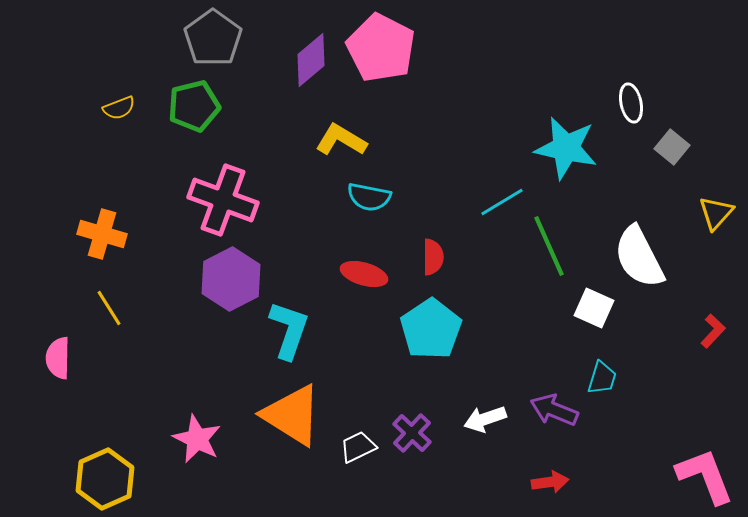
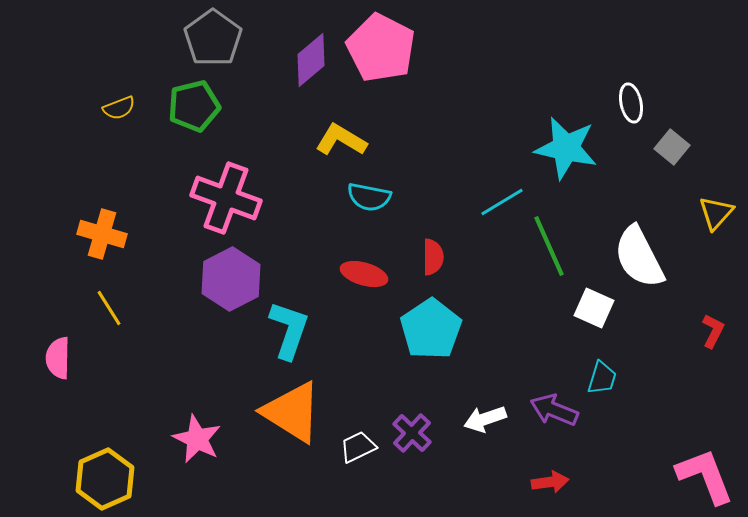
pink cross: moved 3 px right, 2 px up
red L-shape: rotated 16 degrees counterclockwise
orange triangle: moved 3 px up
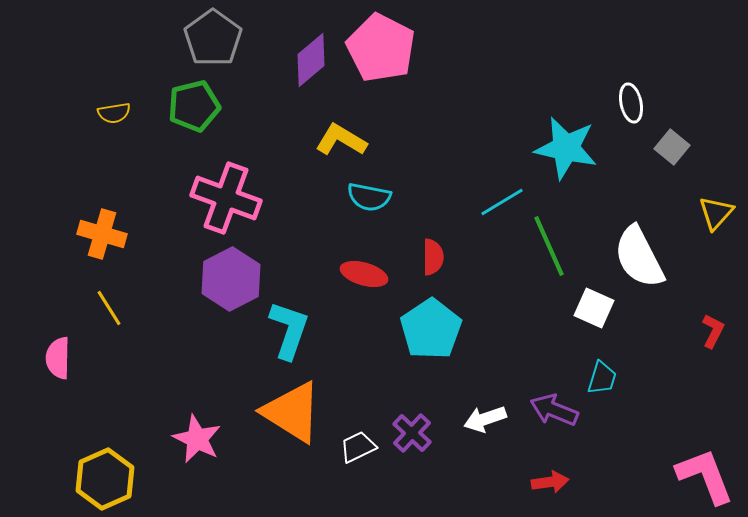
yellow semicircle: moved 5 px left, 5 px down; rotated 12 degrees clockwise
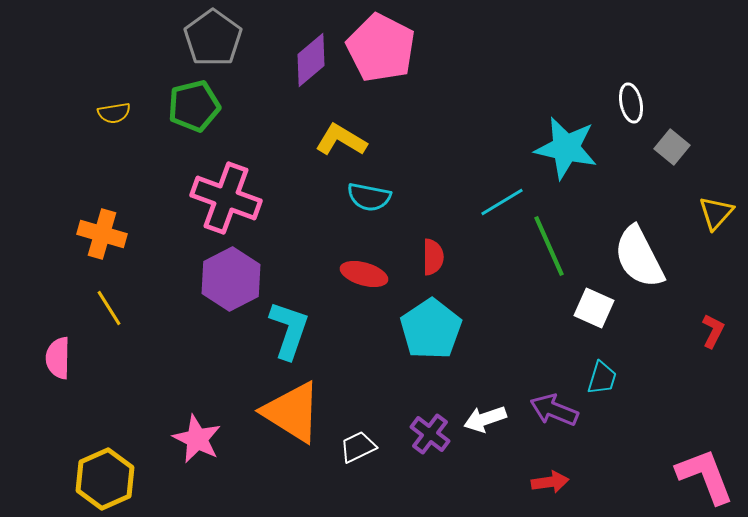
purple cross: moved 18 px right, 1 px down; rotated 6 degrees counterclockwise
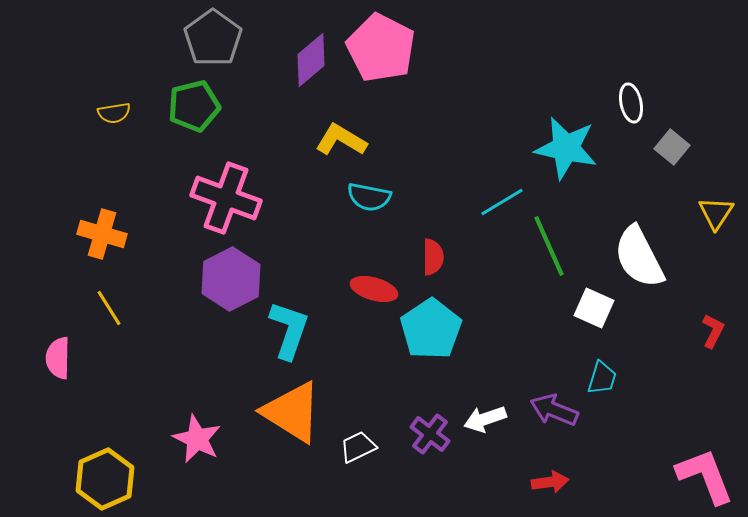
yellow triangle: rotated 9 degrees counterclockwise
red ellipse: moved 10 px right, 15 px down
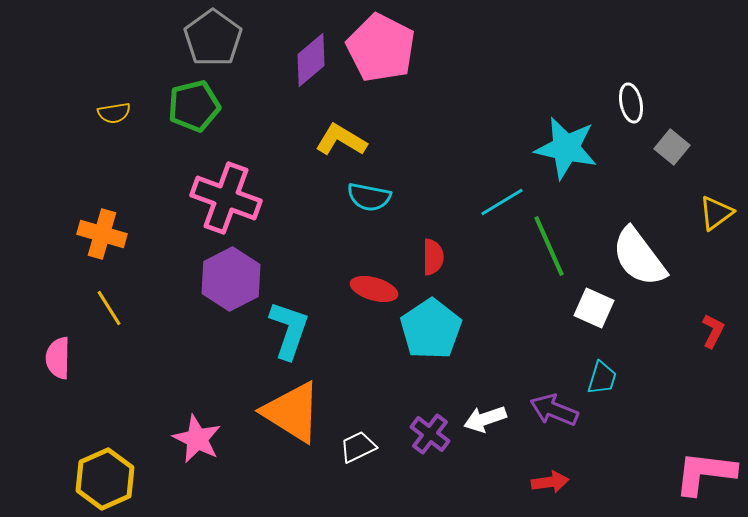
yellow triangle: rotated 21 degrees clockwise
white semicircle: rotated 10 degrees counterclockwise
pink L-shape: moved 3 px up; rotated 62 degrees counterclockwise
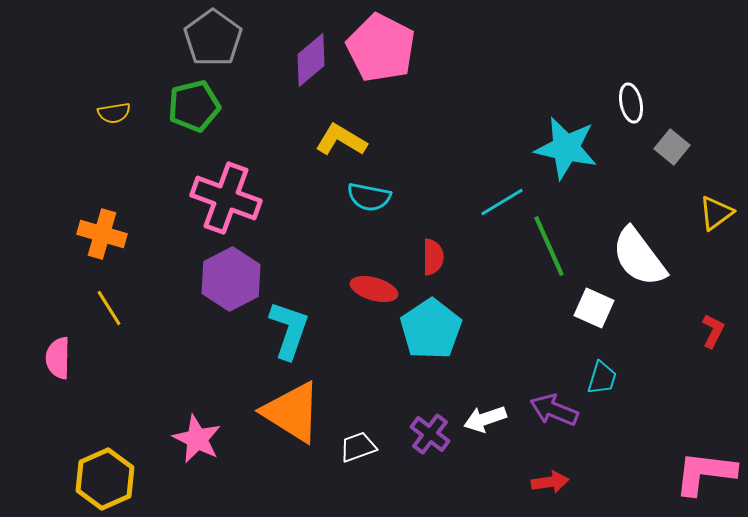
white trapezoid: rotated 6 degrees clockwise
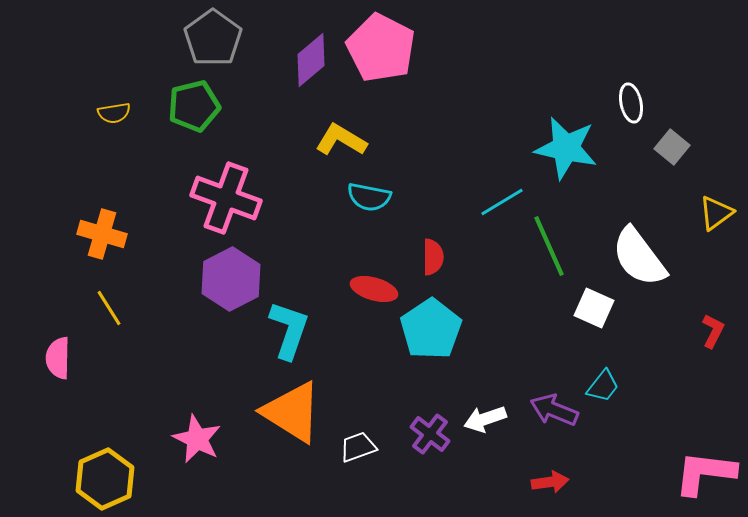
cyan trapezoid: moved 1 px right, 8 px down; rotated 21 degrees clockwise
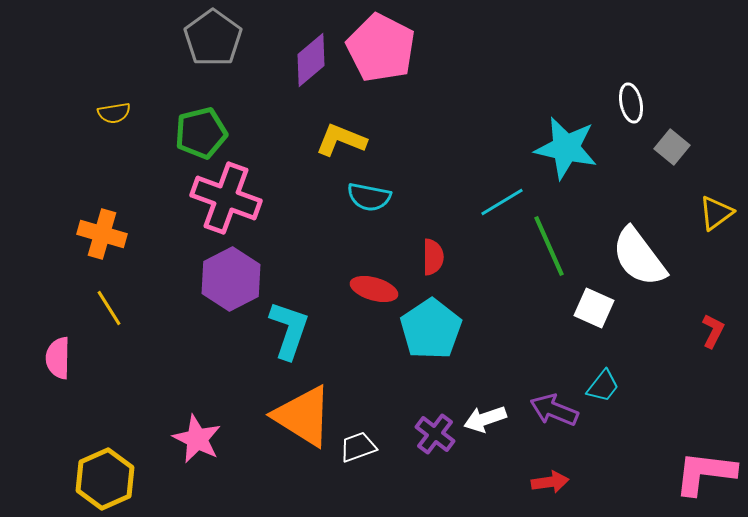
green pentagon: moved 7 px right, 27 px down
yellow L-shape: rotated 9 degrees counterclockwise
orange triangle: moved 11 px right, 4 px down
purple cross: moved 5 px right
